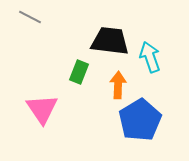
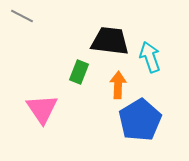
gray line: moved 8 px left, 1 px up
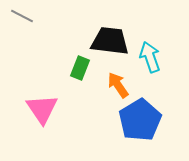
green rectangle: moved 1 px right, 4 px up
orange arrow: rotated 36 degrees counterclockwise
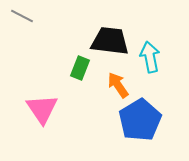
cyan arrow: rotated 8 degrees clockwise
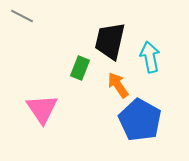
black trapezoid: rotated 84 degrees counterclockwise
blue pentagon: rotated 12 degrees counterclockwise
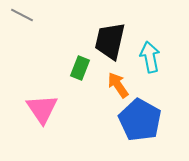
gray line: moved 1 px up
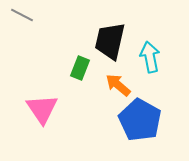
orange arrow: rotated 16 degrees counterclockwise
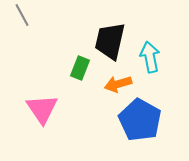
gray line: rotated 35 degrees clockwise
orange arrow: moved 1 px up; rotated 56 degrees counterclockwise
